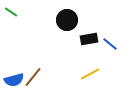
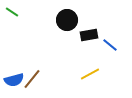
green line: moved 1 px right
black rectangle: moved 4 px up
blue line: moved 1 px down
brown line: moved 1 px left, 2 px down
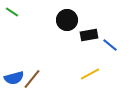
blue semicircle: moved 2 px up
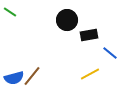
green line: moved 2 px left
blue line: moved 8 px down
brown line: moved 3 px up
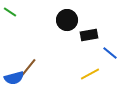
brown line: moved 4 px left, 8 px up
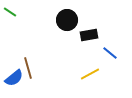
brown line: rotated 55 degrees counterclockwise
blue semicircle: rotated 24 degrees counterclockwise
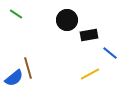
green line: moved 6 px right, 2 px down
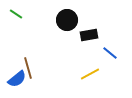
blue semicircle: moved 3 px right, 1 px down
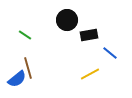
green line: moved 9 px right, 21 px down
